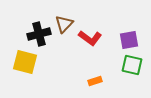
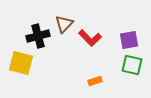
black cross: moved 1 px left, 2 px down
red L-shape: rotated 10 degrees clockwise
yellow square: moved 4 px left, 1 px down
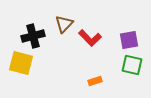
black cross: moved 5 px left
